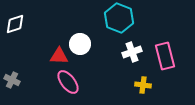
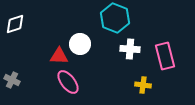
cyan hexagon: moved 4 px left
white cross: moved 2 px left, 3 px up; rotated 24 degrees clockwise
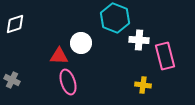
white circle: moved 1 px right, 1 px up
white cross: moved 9 px right, 9 px up
pink ellipse: rotated 20 degrees clockwise
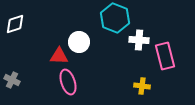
white circle: moved 2 px left, 1 px up
yellow cross: moved 1 px left, 1 px down
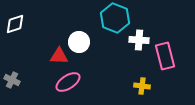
pink ellipse: rotated 75 degrees clockwise
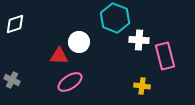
pink ellipse: moved 2 px right
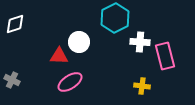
cyan hexagon: rotated 12 degrees clockwise
white cross: moved 1 px right, 2 px down
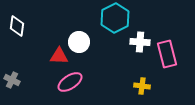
white diamond: moved 2 px right, 2 px down; rotated 65 degrees counterclockwise
pink rectangle: moved 2 px right, 2 px up
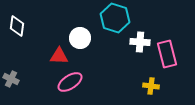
cyan hexagon: rotated 16 degrees counterclockwise
white circle: moved 1 px right, 4 px up
gray cross: moved 1 px left, 1 px up
yellow cross: moved 9 px right
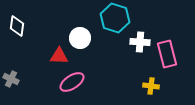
pink ellipse: moved 2 px right
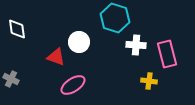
white diamond: moved 3 px down; rotated 15 degrees counterclockwise
white circle: moved 1 px left, 4 px down
white cross: moved 4 px left, 3 px down
red triangle: moved 3 px left, 1 px down; rotated 18 degrees clockwise
pink ellipse: moved 1 px right, 3 px down
yellow cross: moved 2 px left, 5 px up
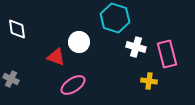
white cross: moved 2 px down; rotated 12 degrees clockwise
